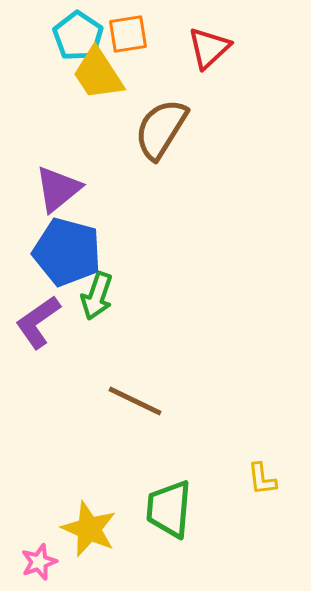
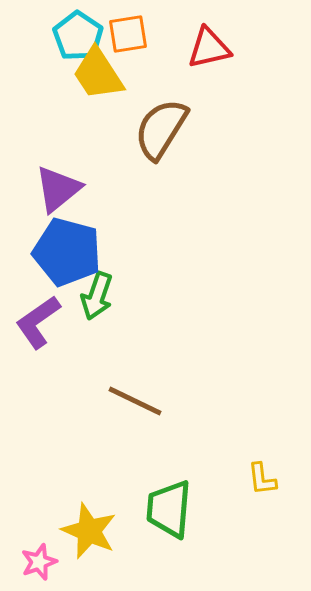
red triangle: rotated 30 degrees clockwise
yellow star: moved 2 px down
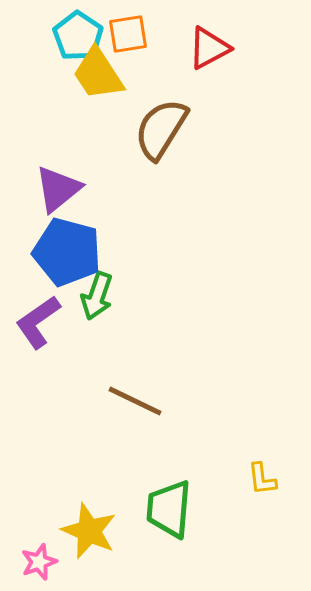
red triangle: rotated 15 degrees counterclockwise
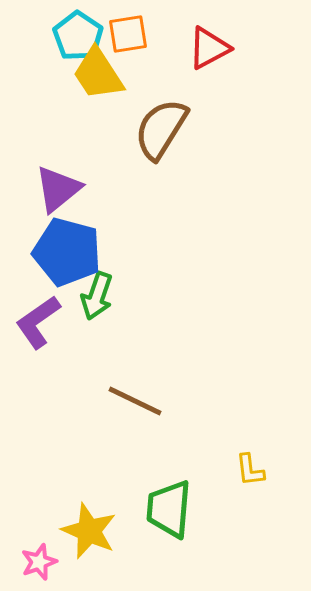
yellow L-shape: moved 12 px left, 9 px up
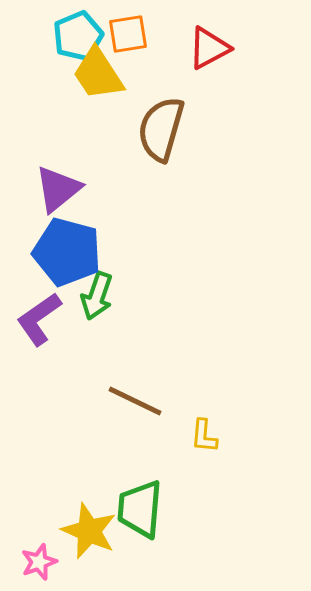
cyan pentagon: rotated 15 degrees clockwise
brown semicircle: rotated 16 degrees counterclockwise
purple L-shape: moved 1 px right, 3 px up
yellow L-shape: moved 46 px left, 34 px up; rotated 12 degrees clockwise
green trapezoid: moved 29 px left
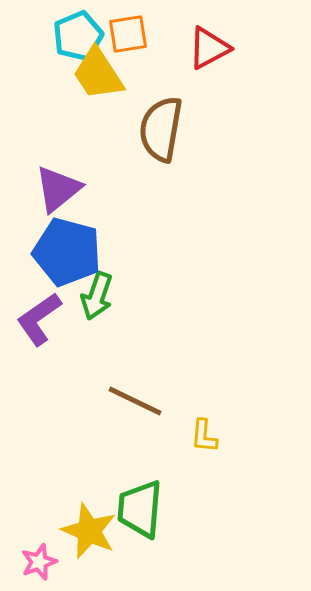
brown semicircle: rotated 6 degrees counterclockwise
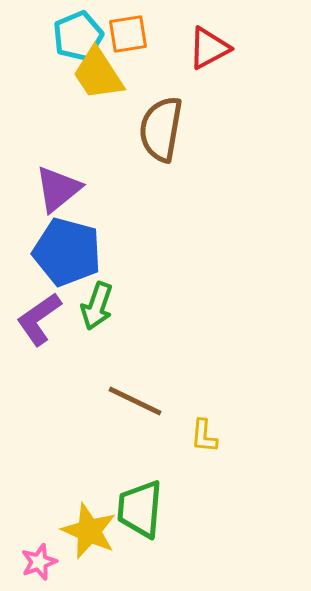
green arrow: moved 10 px down
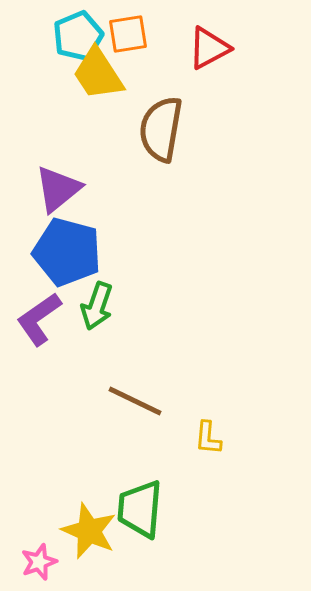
yellow L-shape: moved 4 px right, 2 px down
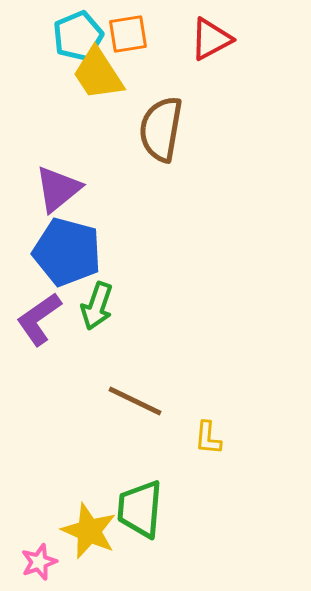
red triangle: moved 2 px right, 9 px up
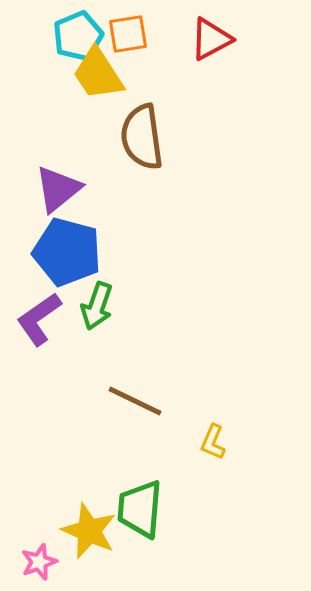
brown semicircle: moved 19 px left, 8 px down; rotated 18 degrees counterclockwise
yellow L-shape: moved 5 px right, 4 px down; rotated 18 degrees clockwise
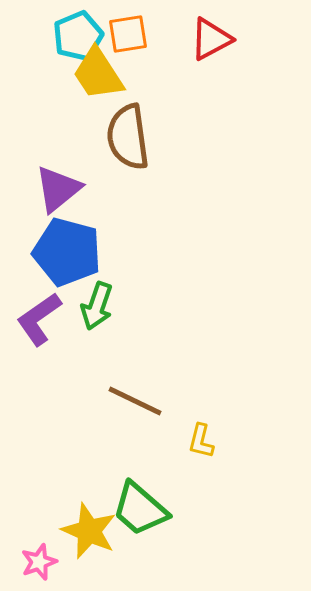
brown semicircle: moved 14 px left
yellow L-shape: moved 12 px left, 1 px up; rotated 9 degrees counterclockwise
green trapezoid: rotated 54 degrees counterclockwise
